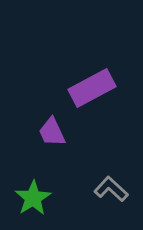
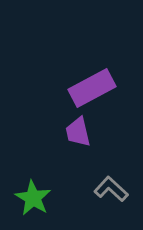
purple trapezoid: moved 26 px right; rotated 12 degrees clockwise
green star: rotated 9 degrees counterclockwise
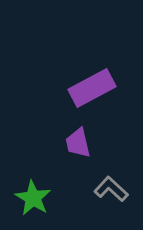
purple trapezoid: moved 11 px down
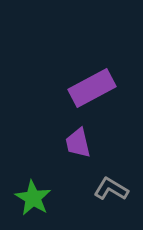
gray L-shape: rotated 12 degrees counterclockwise
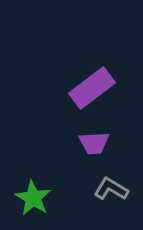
purple rectangle: rotated 9 degrees counterclockwise
purple trapezoid: moved 16 px right; rotated 80 degrees counterclockwise
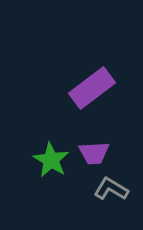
purple trapezoid: moved 10 px down
green star: moved 18 px right, 38 px up
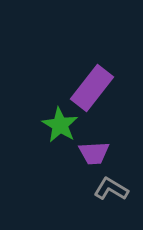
purple rectangle: rotated 15 degrees counterclockwise
green star: moved 9 px right, 35 px up
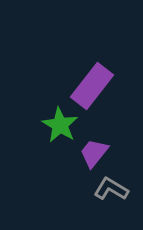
purple rectangle: moved 2 px up
purple trapezoid: rotated 132 degrees clockwise
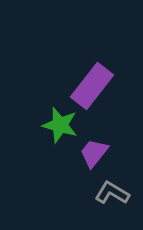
green star: rotated 15 degrees counterclockwise
gray L-shape: moved 1 px right, 4 px down
